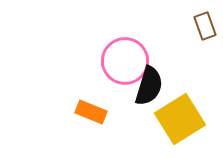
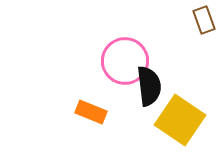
brown rectangle: moved 1 px left, 6 px up
black semicircle: rotated 24 degrees counterclockwise
yellow square: moved 1 px down; rotated 24 degrees counterclockwise
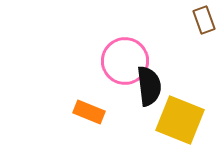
orange rectangle: moved 2 px left
yellow square: rotated 12 degrees counterclockwise
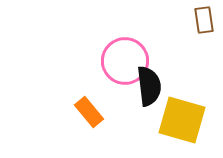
brown rectangle: rotated 12 degrees clockwise
orange rectangle: rotated 28 degrees clockwise
yellow square: moved 2 px right; rotated 6 degrees counterclockwise
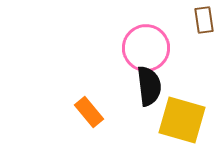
pink circle: moved 21 px right, 13 px up
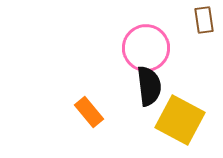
yellow square: moved 2 px left; rotated 12 degrees clockwise
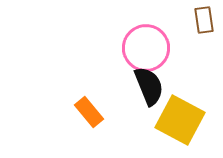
black semicircle: rotated 15 degrees counterclockwise
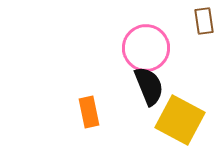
brown rectangle: moved 1 px down
orange rectangle: rotated 28 degrees clockwise
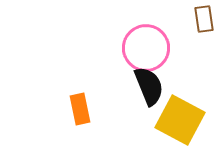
brown rectangle: moved 2 px up
orange rectangle: moved 9 px left, 3 px up
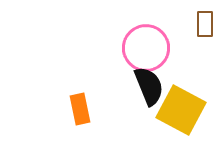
brown rectangle: moved 1 px right, 5 px down; rotated 8 degrees clockwise
yellow square: moved 1 px right, 10 px up
